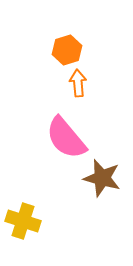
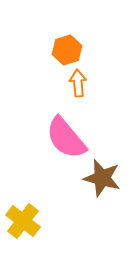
yellow cross: rotated 20 degrees clockwise
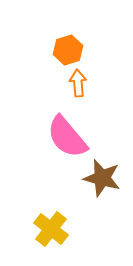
orange hexagon: moved 1 px right
pink semicircle: moved 1 px right, 1 px up
yellow cross: moved 28 px right, 8 px down
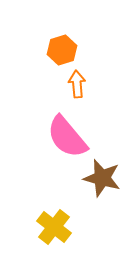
orange hexagon: moved 6 px left
orange arrow: moved 1 px left, 1 px down
yellow cross: moved 3 px right, 2 px up
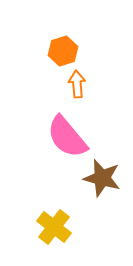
orange hexagon: moved 1 px right, 1 px down
